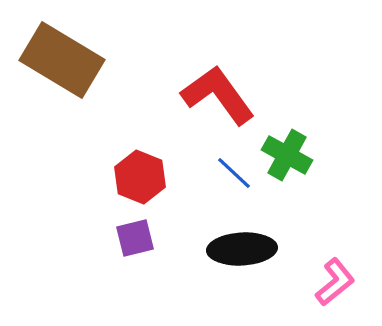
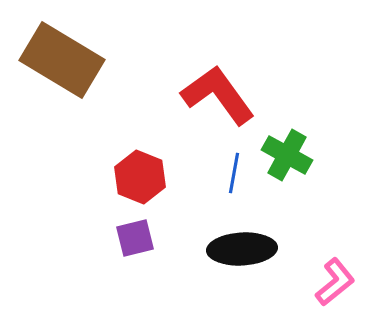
blue line: rotated 57 degrees clockwise
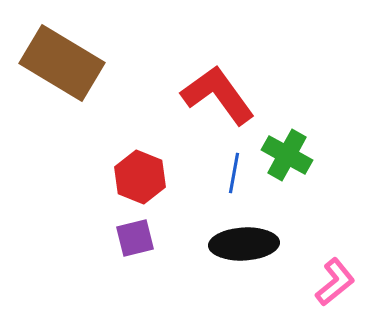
brown rectangle: moved 3 px down
black ellipse: moved 2 px right, 5 px up
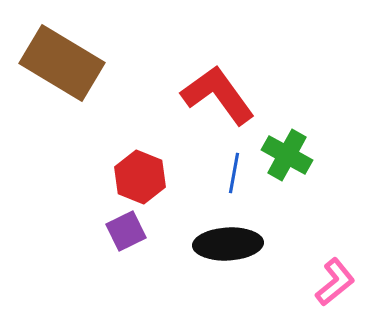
purple square: moved 9 px left, 7 px up; rotated 12 degrees counterclockwise
black ellipse: moved 16 px left
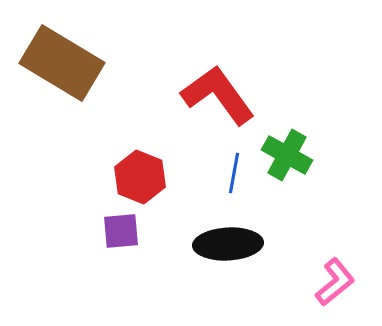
purple square: moved 5 px left; rotated 21 degrees clockwise
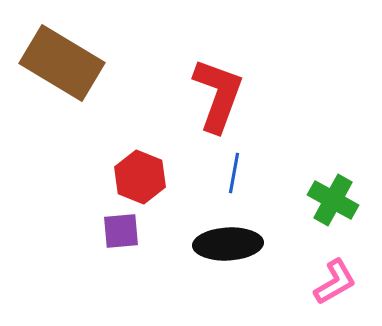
red L-shape: rotated 56 degrees clockwise
green cross: moved 46 px right, 45 px down
pink L-shape: rotated 9 degrees clockwise
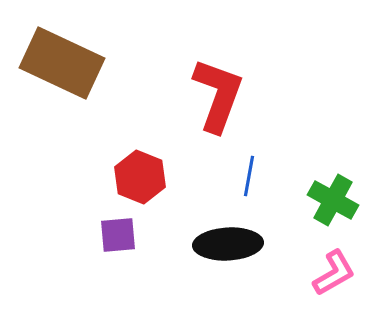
brown rectangle: rotated 6 degrees counterclockwise
blue line: moved 15 px right, 3 px down
purple square: moved 3 px left, 4 px down
pink L-shape: moved 1 px left, 9 px up
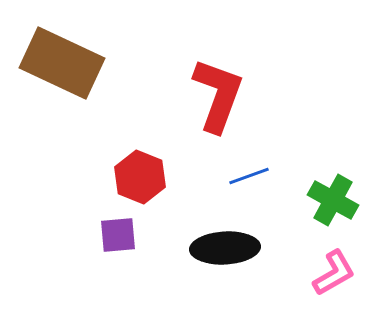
blue line: rotated 60 degrees clockwise
black ellipse: moved 3 px left, 4 px down
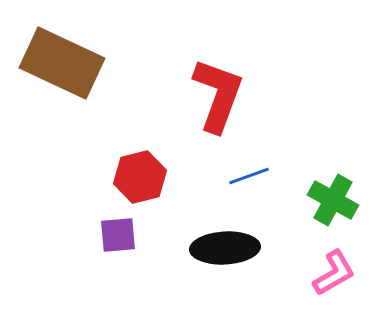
red hexagon: rotated 24 degrees clockwise
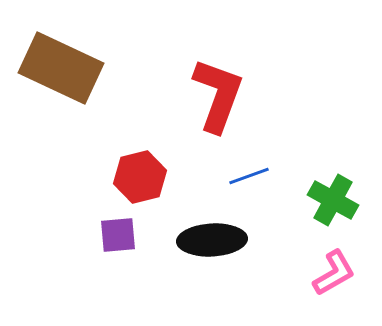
brown rectangle: moved 1 px left, 5 px down
black ellipse: moved 13 px left, 8 px up
